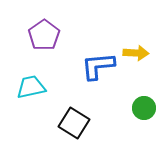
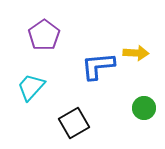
cyan trapezoid: rotated 36 degrees counterclockwise
black square: rotated 28 degrees clockwise
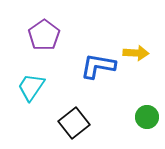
blue L-shape: rotated 15 degrees clockwise
cyan trapezoid: rotated 8 degrees counterclockwise
green circle: moved 3 px right, 9 px down
black square: rotated 8 degrees counterclockwise
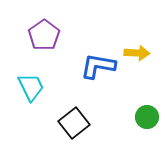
yellow arrow: moved 1 px right
cyan trapezoid: rotated 120 degrees clockwise
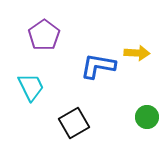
black square: rotated 8 degrees clockwise
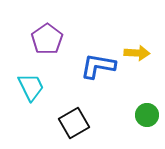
purple pentagon: moved 3 px right, 4 px down
green circle: moved 2 px up
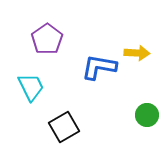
blue L-shape: moved 1 px right, 1 px down
black square: moved 10 px left, 4 px down
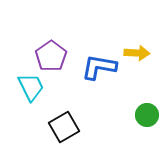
purple pentagon: moved 4 px right, 17 px down
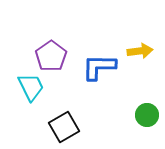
yellow arrow: moved 3 px right, 2 px up; rotated 10 degrees counterclockwise
blue L-shape: rotated 9 degrees counterclockwise
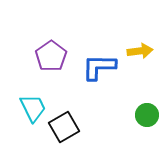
cyan trapezoid: moved 2 px right, 21 px down
